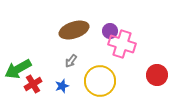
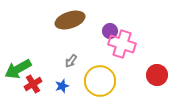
brown ellipse: moved 4 px left, 10 px up
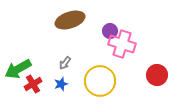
gray arrow: moved 6 px left, 2 px down
blue star: moved 1 px left, 2 px up
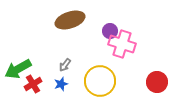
gray arrow: moved 2 px down
red circle: moved 7 px down
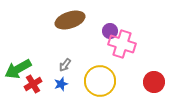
red circle: moved 3 px left
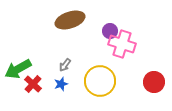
red cross: rotated 18 degrees counterclockwise
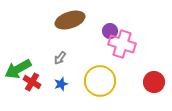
gray arrow: moved 5 px left, 7 px up
red cross: moved 1 px left, 2 px up; rotated 12 degrees counterclockwise
